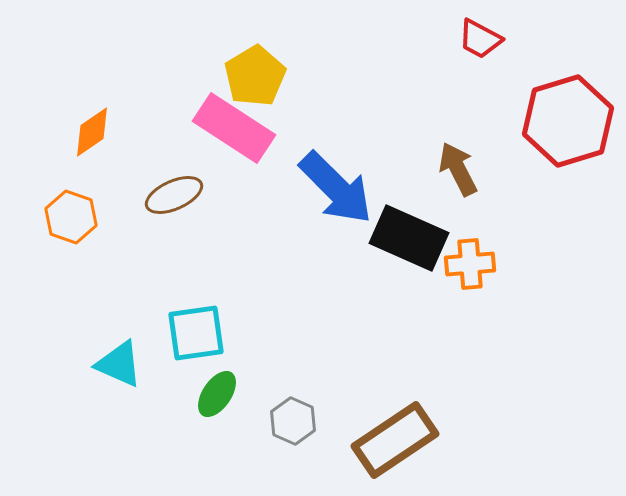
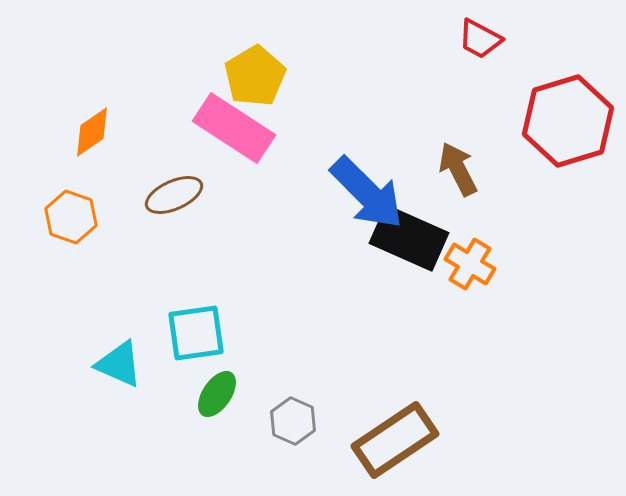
blue arrow: moved 31 px right, 5 px down
orange cross: rotated 36 degrees clockwise
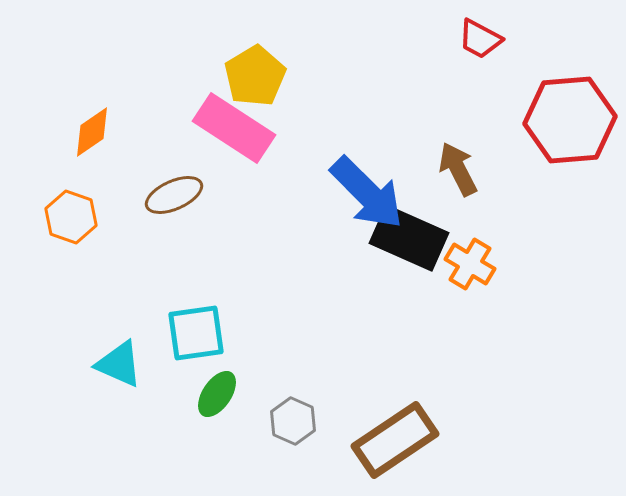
red hexagon: moved 2 px right, 1 px up; rotated 12 degrees clockwise
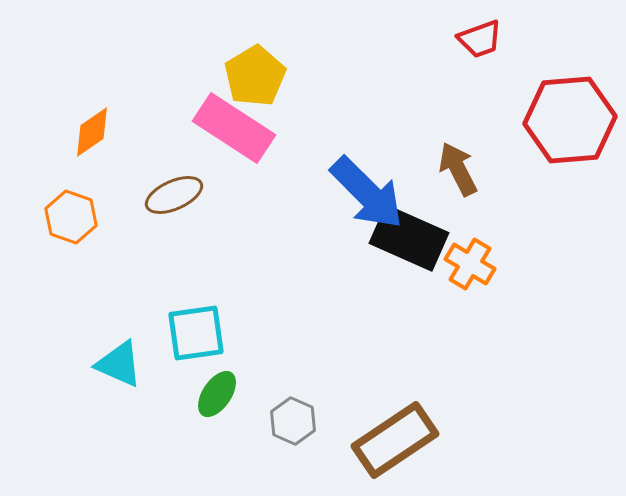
red trapezoid: rotated 48 degrees counterclockwise
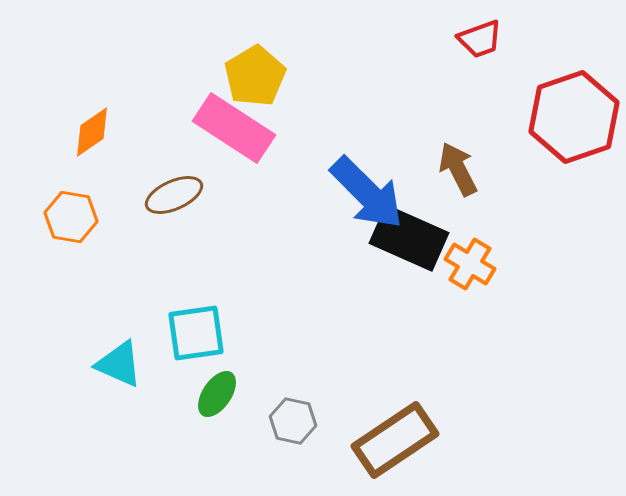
red hexagon: moved 4 px right, 3 px up; rotated 14 degrees counterclockwise
orange hexagon: rotated 9 degrees counterclockwise
gray hexagon: rotated 12 degrees counterclockwise
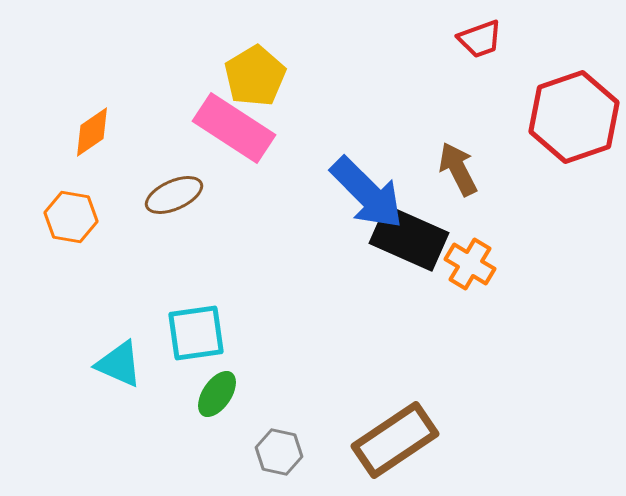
gray hexagon: moved 14 px left, 31 px down
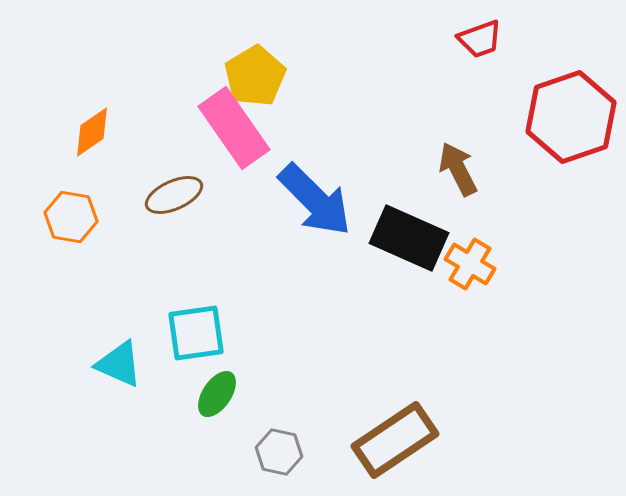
red hexagon: moved 3 px left
pink rectangle: rotated 22 degrees clockwise
blue arrow: moved 52 px left, 7 px down
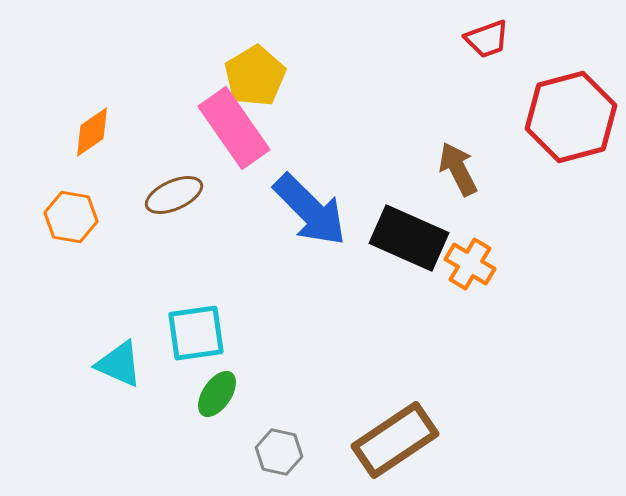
red trapezoid: moved 7 px right
red hexagon: rotated 4 degrees clockwise
blue arrow: moved 5 px left, 10 px down
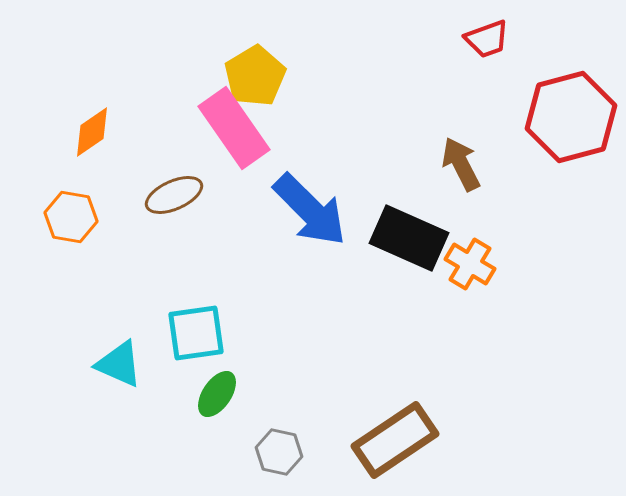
brown arrow: moved 3 px right, 5 px up
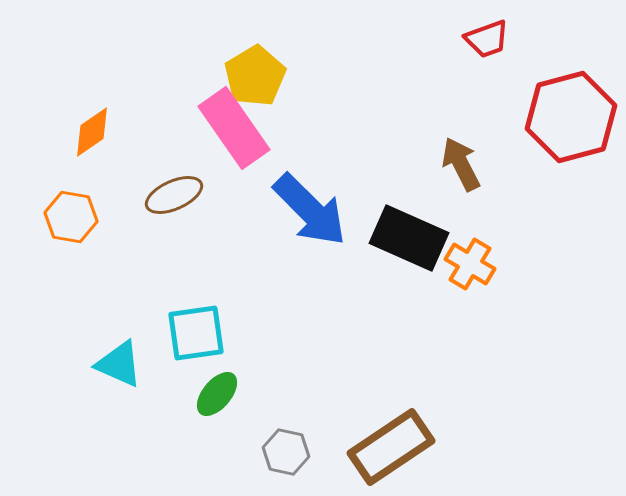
green ellipse: rotated 6 degrees clockwise
brown rectangle: moved 4 px left, 7 px down
gray hexagon: moved 7 px right
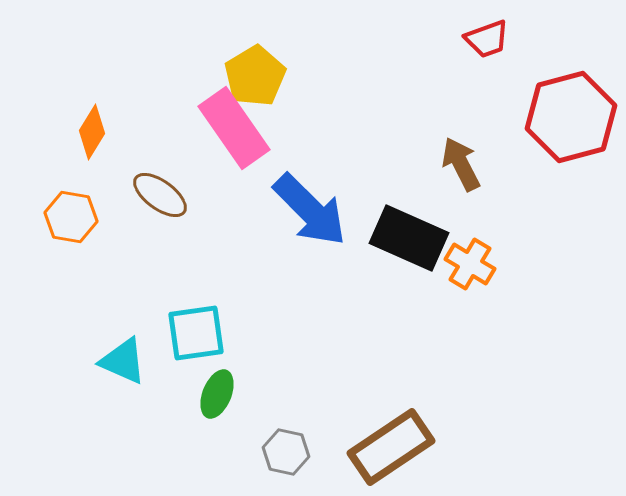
orange diamond: rotated 24 degrees counterclockwise
brown ellipse: moved 14 px left; rotated 60 degrees clockwise
cyan triangle: moved 4 px right, 3 px up
green ellipse: rotated 18 degrees counterclockwise
